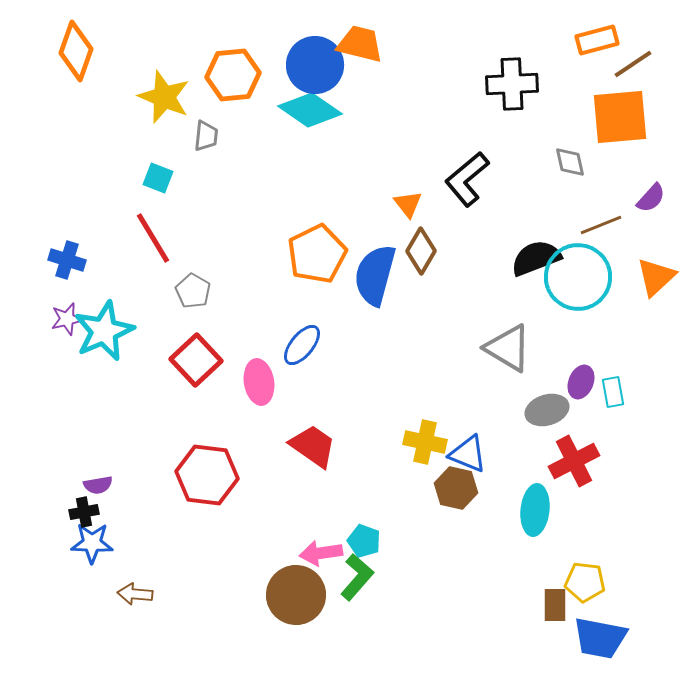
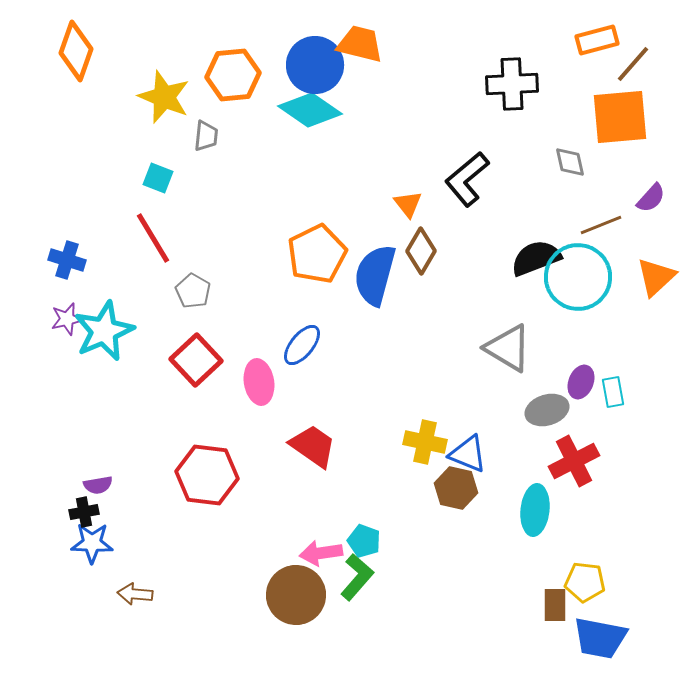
brown line at (633, 64): rotated 15 degrees counterclockwise
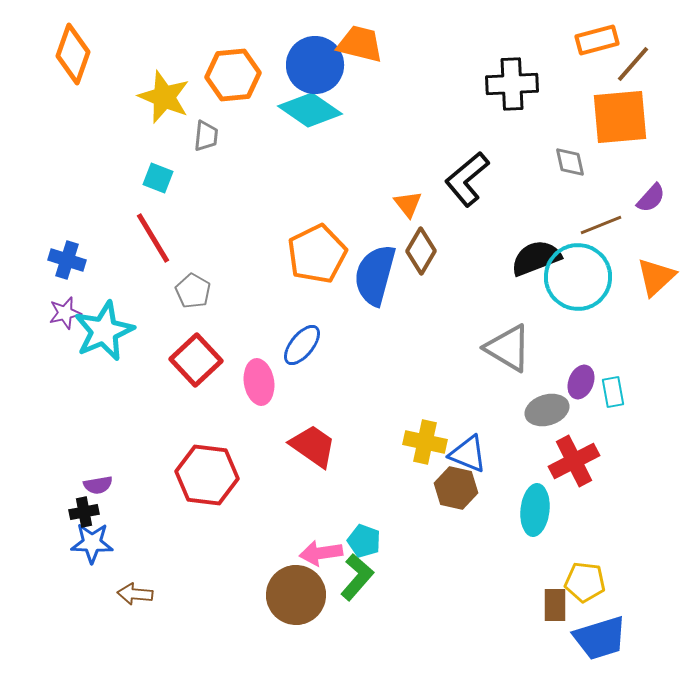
orange diamond at (76, 51): moved 3 px left, 3 px down
purple star at (67, 319): moved 2 px left, 6 px up
blue trapezoid at (600, 638): rotated 28 degrees counterclockwise
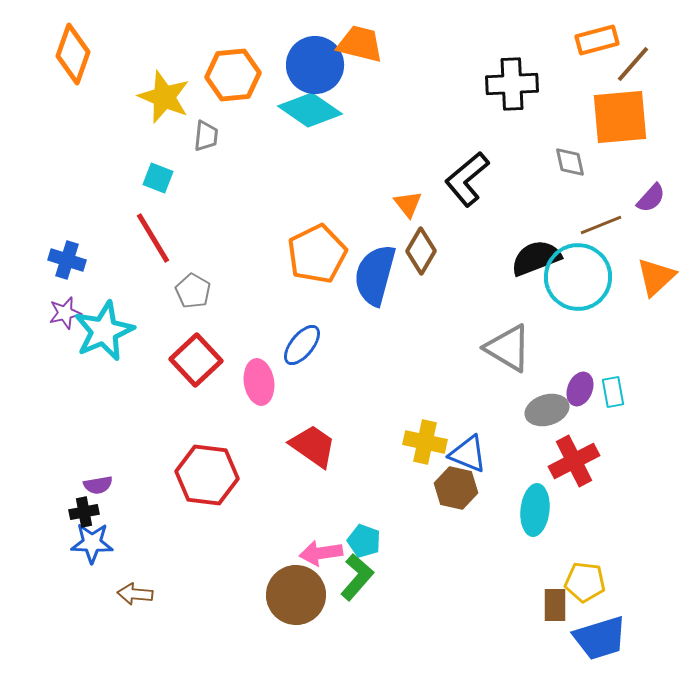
purple ellipse at (581, 382): moved 1 px left, 7 px down
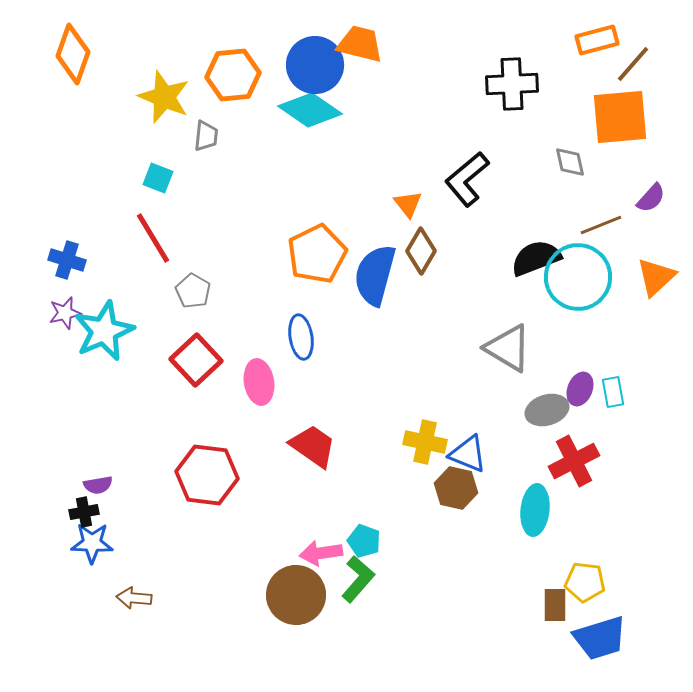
blue ellipse at (302, 345): moved 1 px left, 8 px up; rotated 48 degrees counterclockwise
green L-shape at (357, 577): moved 1 px right, 2 px down
brown arrow at (135, 594): moved 1 px left, 4 px down
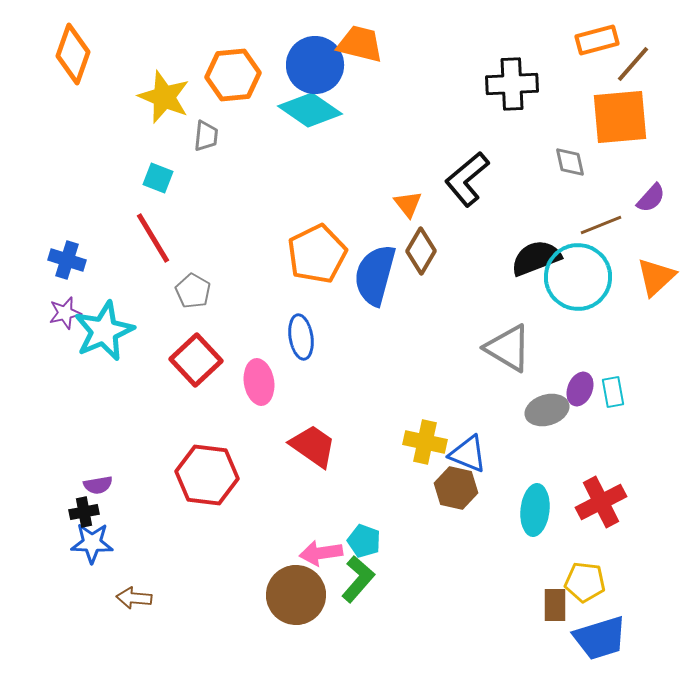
red cross at (574, 461): moved 27 px right, 41 px down
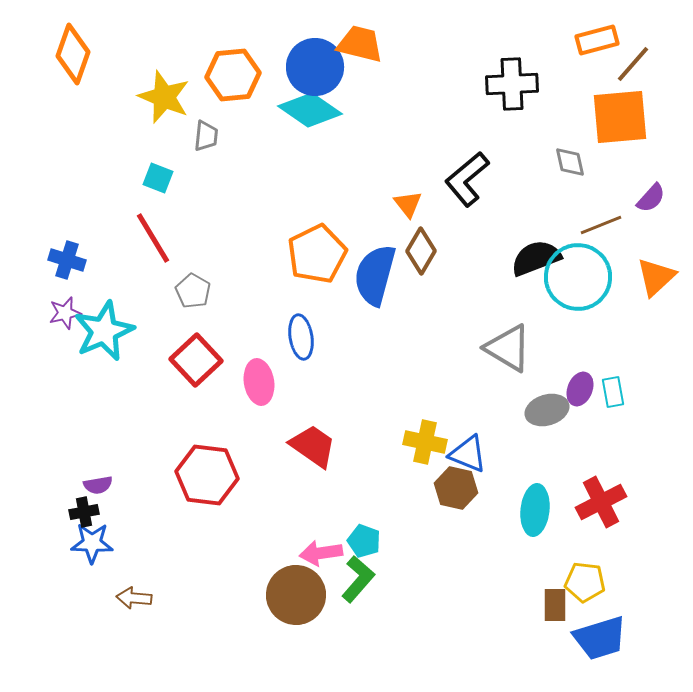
blue circle at (315, 65): moved 2 px down
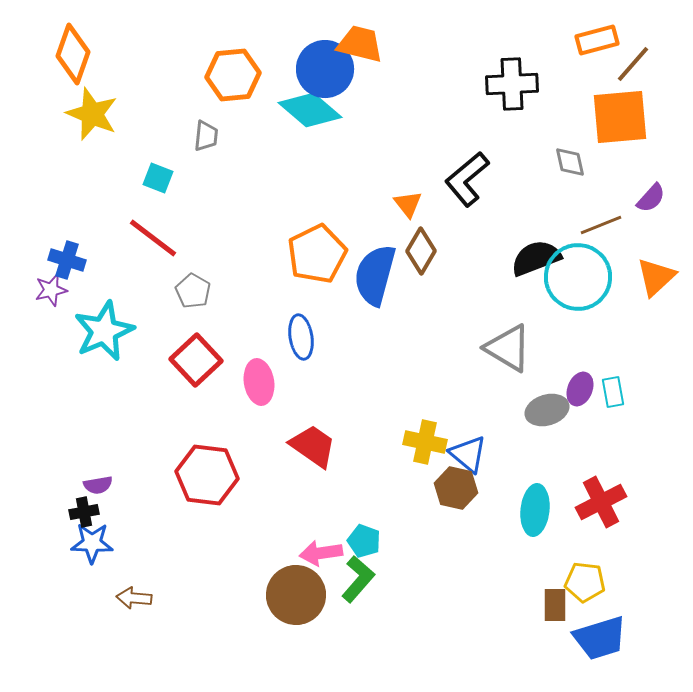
blue circle at (315, 67): moved 10 px right, 2 px down
yellow star at (164, 97): moved 72 px left, 17 px down
cyan diamond at (310, 110): rotated 6 degrees clockwise
red line at (153, 238): rotated 22 degrees counterclockwise
purple star at (65, 313): moved 14 px left, 23 px up
blue triangle at (468, 454): rotated 18 degrees clockwise
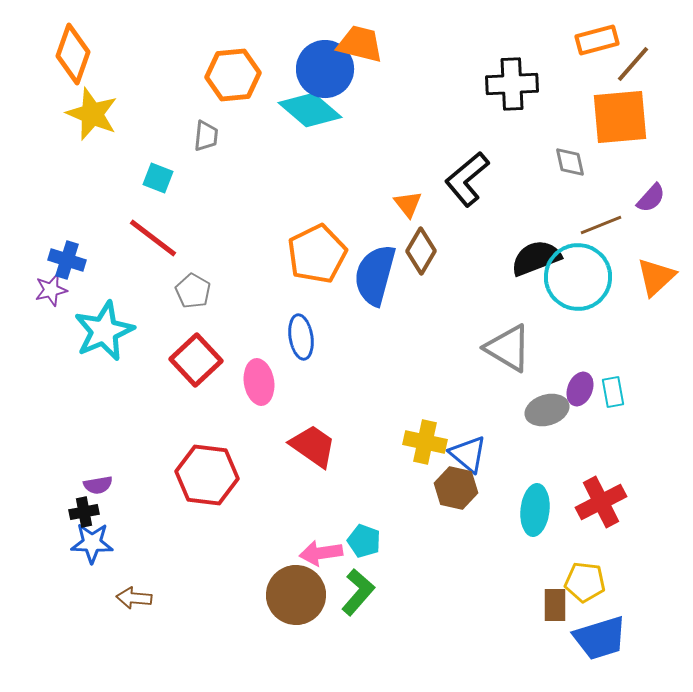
green L-shape at (358, 579): moved 13 px down
